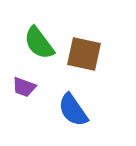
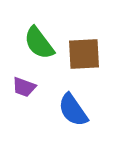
brown square: rotated 15 degrees counterclockwise
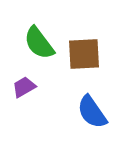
purple trapezoid: rotated 130 degrees clockwise
blue semicircle: moved 19 px right, 2 px down
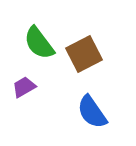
brown square: rotated 24 degrees counterclockwise
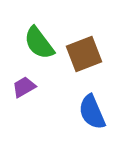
brown square: rotated 6 degrees clockwise
blue semicircle: rotated 12 degrees clockwise
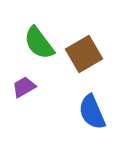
brown square: rotated 9 degrees counterclockwise
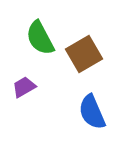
green semicircle: moved 1 px right, 5 px up; rotated 9 degrees clockwise
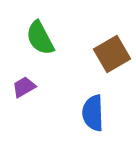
brown square: moved 28 px right
blue semicircle: moved 1 px right, 1 px down; rotated 21 degrees clockwise
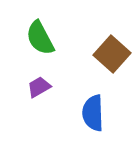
brown square: rotated 18 degrees counterclockwise
purple trapezoid: moved 15 px right
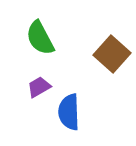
blue semicircle: moved 24 px left, 1 px up
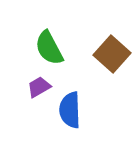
green semicircle: moved 9 px right, 10 px down
blue semicircle: moved 1 px right, 2 px up
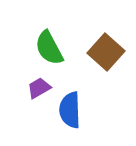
brown square: moved 6 px left, 2 px up
purple trapezoid: moved 1 px down
